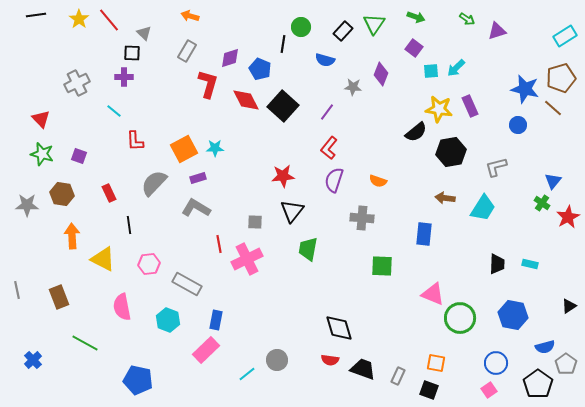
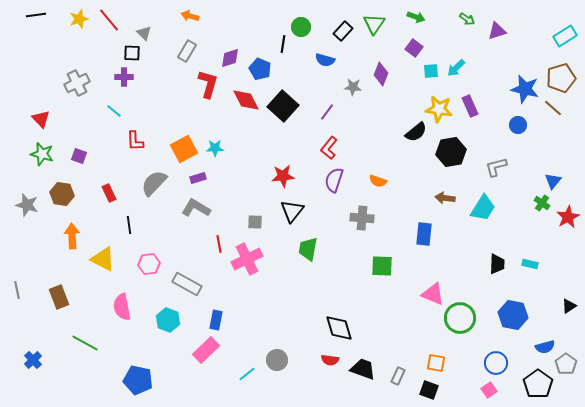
yellow star at (79, 19): rotated 18 degrees clockwise
gray star at (27, 205): rotated 15 degrees clockwise
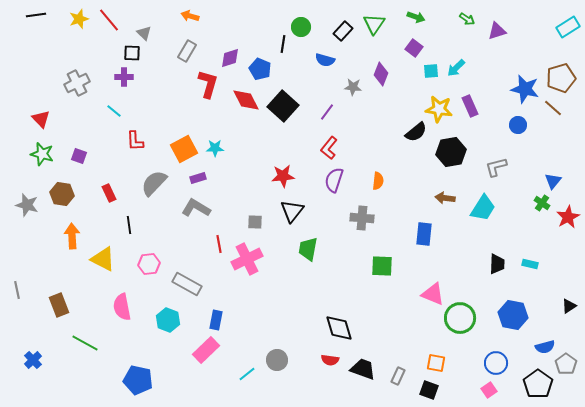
cyan rectangle at (565, 36): moved 3 px right, 9 px up
orange semicircle at (378, 181): rotated 102 degrees counterclockwise
brown rectangle at (59, 297): moved 8 px down
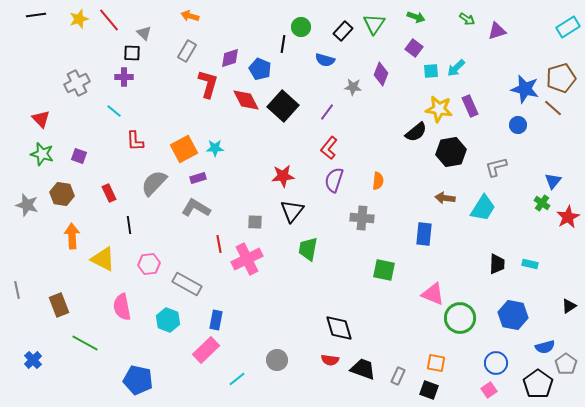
green square at (382, 266): moved 2 px right, 4 px down; rotated 10 degrees clockwise
cyan line at (247, 374): moved 10 px left, 5 px down
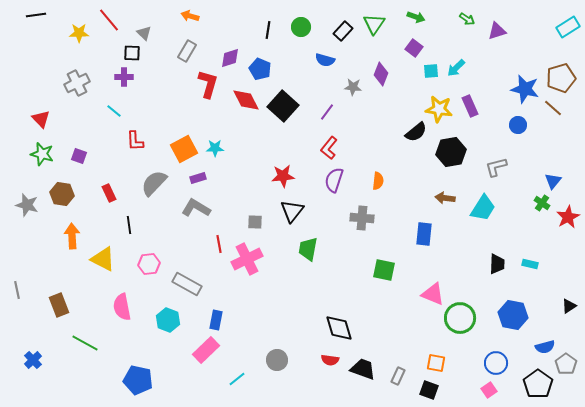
yellow star at (79, 19): moved 14 px down; rotated 18 degrees clockwise
black line at (283, 44): moved 15 px left, 14 px up
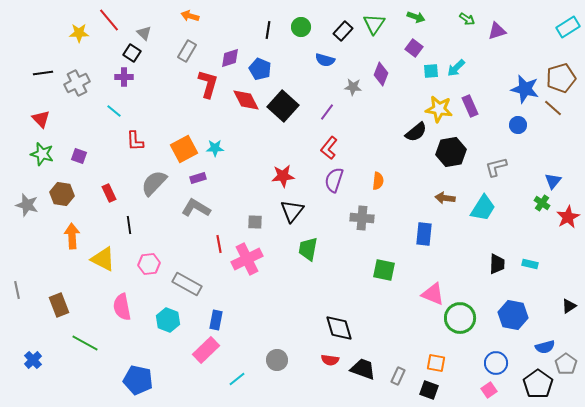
black line at (36, 15): moved 7 px right, 58 px down
black square at (132, 53): rotated 30 degrees clockwise
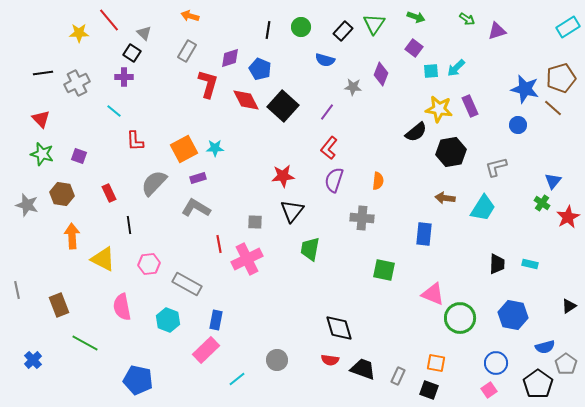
green trapezoid at (308, 249): moved 2 px right
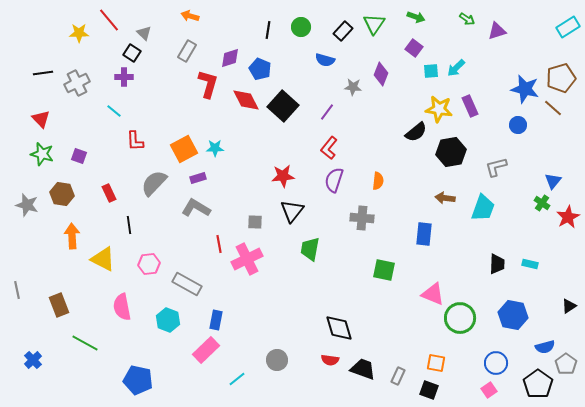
cyan trapezoid at (483, 208): rotated 12 degrees counterclockwise
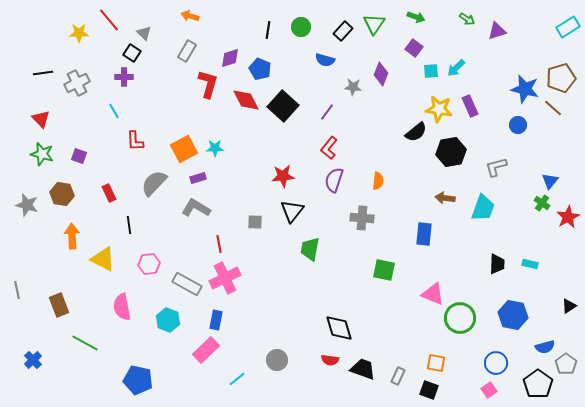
cyan line at (114, 111): rotated 21 degrees clockwise
blue triangle at (553, 181): moved 3 px left
pink cross at (247, 259): moved 22 px left, 19 px down
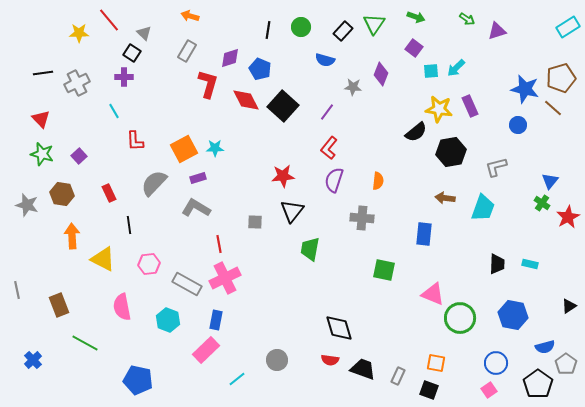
purple square at (79, 156): rotated 28 degrees clockwise
